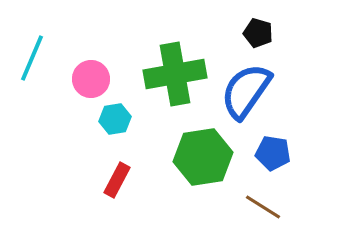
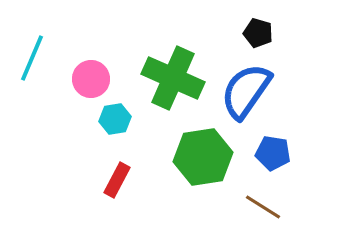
green cross: moved 2 px left, 4 px down; rotated 34 degrees clockwise
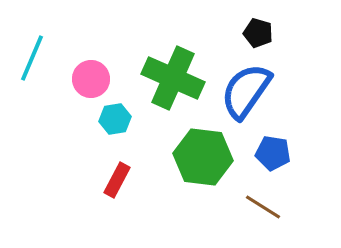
green hexagon: rotated 16 degrees clockwise
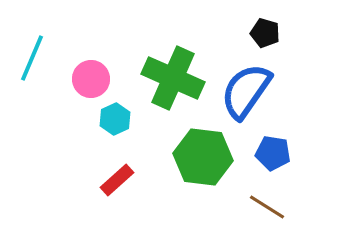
black pentagon: moved 7 px right
cyan hexagon: rotated 16 degrees counterclockwise
red rectangle: rotated 20 degrees clockwise
brown line: moved 4 px right
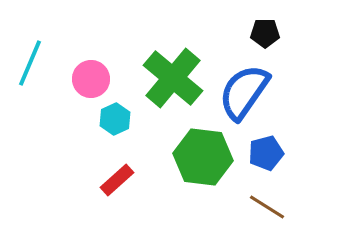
black pentagon: rotated 16 degrees counterclockwise
cyan line: moved 2 px left, 5 px down
green cross: rotated 16 degrees clockwise
blue semicircle: moved 2 px left, 1 px down
blue pentagon: moved 7 px left; rotated 24 degrees counterclockwise
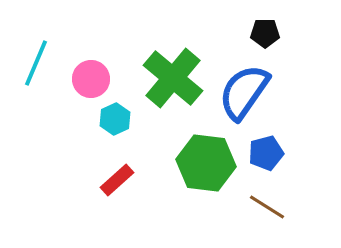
cyan line: moved 6 px right
green hexagon: moved 3 px right, 6 px down
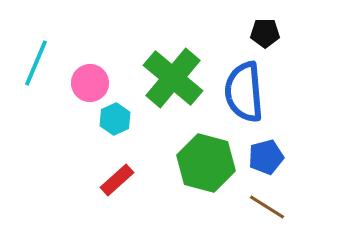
pink circle: moved 1 px left, 4 px down
blue semicircle: rotated 40 degrees counterclockwise
blue pentagon: moved 4 px down
green hexagon: rotated 8 degrees clockwise
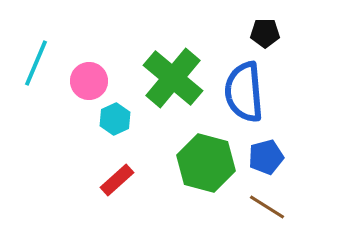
pink circle: moved 1 px left, 2 px up
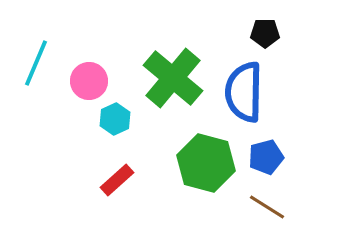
blue semicircle: rotated 6 degrees clockwise
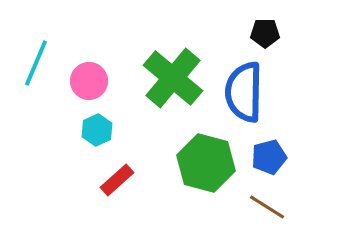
cyan hexagon: moved 18 px left, 11 px down
blue pentagon: moved 3 px right
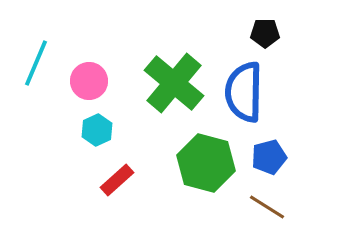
green cross: moved 1 px right, 5 px down
